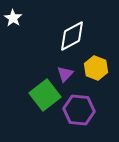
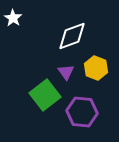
white diamond: rotated 8 degrees clockwise
purple triangle: moved 1 px right, 2 px up; rotated 18 degrees counterclockwise
purple hexagon: moved 3 px right, 2 px down
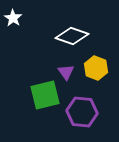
white diamond: rotated 40 degrees clockwise
green square: rotated 24 degrees clockwise
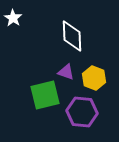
white diamond: rotated 68 degrees clockwise
yellow hexagon: moved 2 px left, 10 px down
purple triangle: rotated 36 degrees counterclockwise
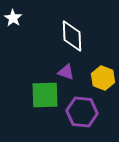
yellow hexagon: moved 9 px right
green square: rotated 12 degrees clockwise
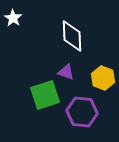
green square: rotated 16 degrees counterclockwise
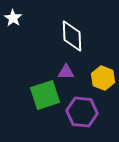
purple triangle: rotated 18 degrees counterclockwise
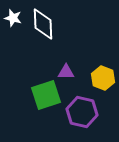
white star: rotated 18 degrees counterclockwise
white diamond: moved 29 px left, 12 px up
green square: moved 1 px right
purple hexagon: rotated 8 degrees clockwise
